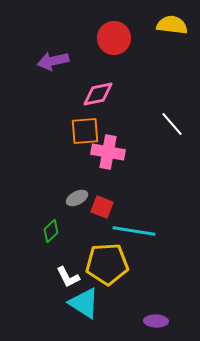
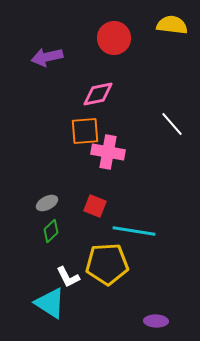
purple arrow: moved 6 px left, 4 px up
gray ellipse: moved 30 px left, 5 px down
red square: moved 7 px left, 1 px up
cyan triangle: moved 34 px left
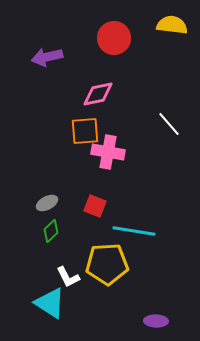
white line: moved 3 px left
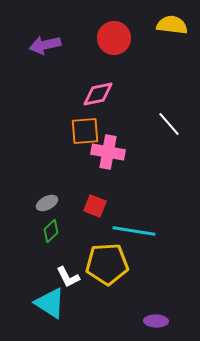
purple arrow: moved 2 px left, 12 px up
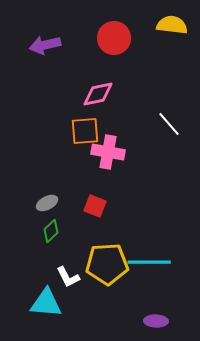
cyan line: moved 15 px right, 31 px down; rotated 9 degrees counterclockwise
cyan triangle: moved 4 px left; rotated 28 degrees counterclockwise
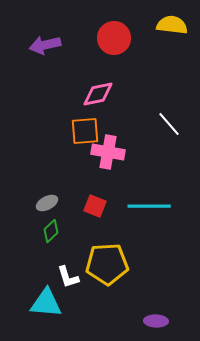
cyan line: moved 56 px up
white L-shape: rotated 10 degrees clockwise
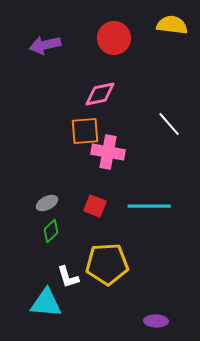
pink diamond: moved 2 px right
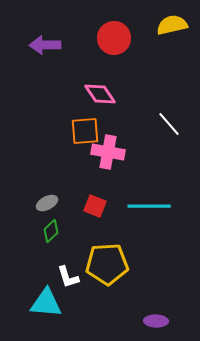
yellow semicircle: rotated 20 degrees counterclockwise
purple arrow: rotated 12 degrees clockwise
pink diamond: rotated 68 degrees clockwise
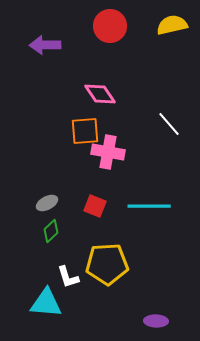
red circle: moved 4 px left, 12 px up
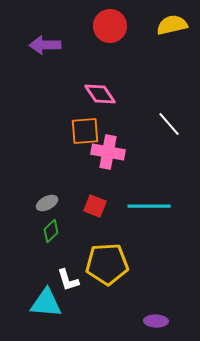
white L-shape: moved 3 px down
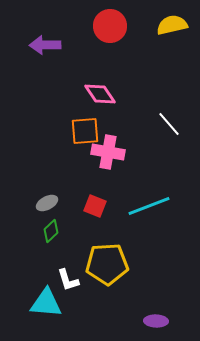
cyan line: rotated 21 degrees counterclockwise
